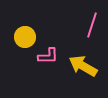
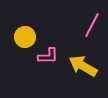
pink line: rotated 10 degrees clockwise
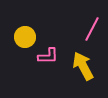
pink line: moved 4 px down
yellow arrow: rotated 32 degrees clockwise
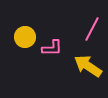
pink L-shape: moved 4 px right, 8 px up
yellow arrow: moved 5 px right; rotated 28 degrees counterclockwise
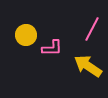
yellow circle: moved 1 px right, 2 px up
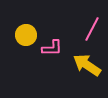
yellow arrow: moved 1 px left, 1 px up
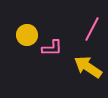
yellow circle: moved 1 px right
yellow arrow: moved 1 px right, 2 px down
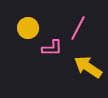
pink line: moved 14 px left, 1 px up
yellow circle: moved 1 px right, 7 px up
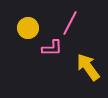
pink line: moved 8 px left, 5 px up
yellow arrow: rotated 20 degrees clockwise
